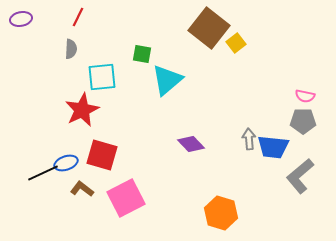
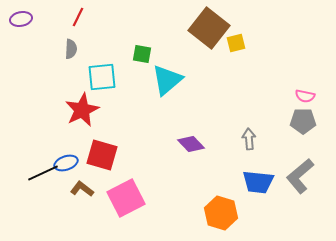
yellow square: rotated 24 degrees clockwise
blue trapezoid: moved 15 px left, 35 px down
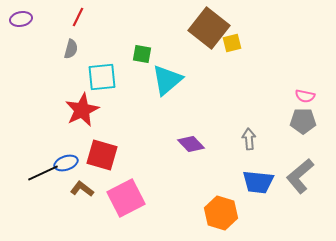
yellow square: moved 4 px left
gray semicircle: rotated 12 degrees clockwise
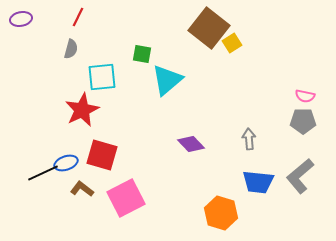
yellow square: rotated 18 degrees counterclockwise
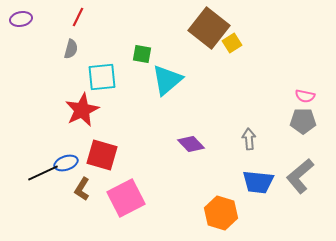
brown L-shape: rotated 95 degrees counterclockwise
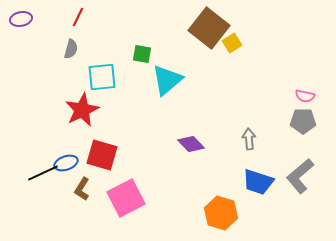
blue trapezoid: rotated 12 degrees clockwise
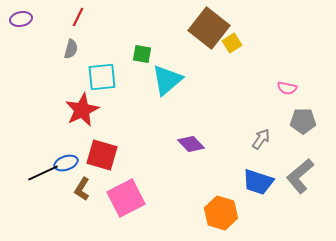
pink semicircle: moved 18 px left, 8 px up
gray arrow: moved 12 px right; rotated 40 degrees clockwise
